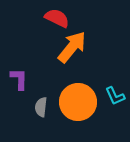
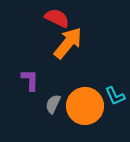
orange arrow: moved 4 px left, 4 px up
purple L-shape: moved 11 px right, 1 px down
orange circle: moved 7 px right, 4 px down
gray semicircle: moved 12 px right, 3 px up; rotated 18 degrees clockwise
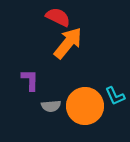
red semicircle: moved 1 px right, 1 px up
gray semicircle: moved 2 px left, 2 px down; rotated 120 degrees counterclockwise
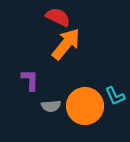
orange arrow: moved 2 px left, 1 px down
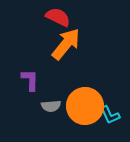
cyan L-shape: moved 5 px left, 19 px down
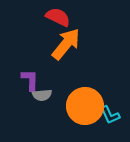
gray semicircle: moved 9 px left, 11 px up
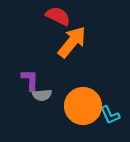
red semicircle: moved 1 px up
orange arrow: moved 6 px right, 2 px up
orange circle: moved 2 px left
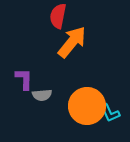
red semicircle: rotated 105 degrees counterclockwise
purple L-shape: moved 6 px left, 1 px up
orange circle: moved 4 px right
cyan L-shape: moved 2 px up
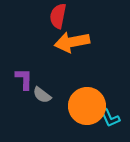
orange arrow: rotated 140 degrees counterclockwise
gray semicircle: rotated 42 degrees clockwise
cyan L-shape: moved 5 px down
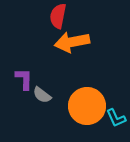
cyan L-shape: moved 6 px right
